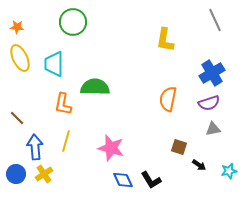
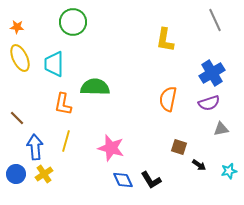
gray triangle: moved 8 px right
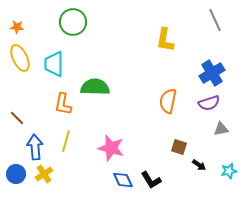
orange semicircle: moved 2 px down
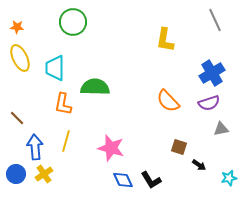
cyan trapezoid: moved 1 px right, 4 px down
orange semicircle: rotated 55 degrees counterclockwise
cyan star: moved 7 px down
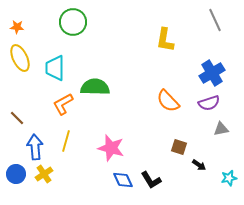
orange L-shape: rotated 50 degrees clockwise
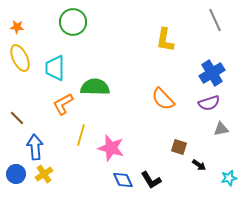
orange semicircle: moved 5 px left, 2 px up
yellow line: moved 15 px right, 6 px up
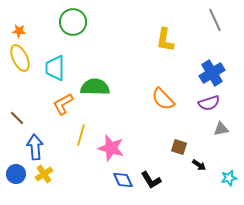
orange star: moved 2 px right, 4 px down
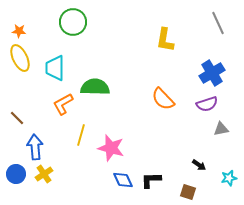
gray line: moved 3 px right, 3 px down
purple semicircle: moved 2 px left, 1 px down
brown square: moved 9 px right, 45 px down
black L-shape: rotated 120 degrees clockwise
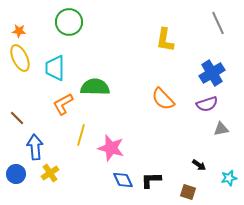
green circle: moved 4 px left
yellow cross: moved 6 px right, 1 px up
